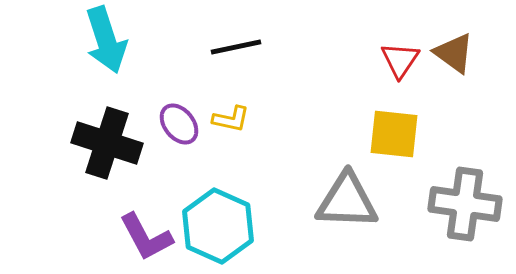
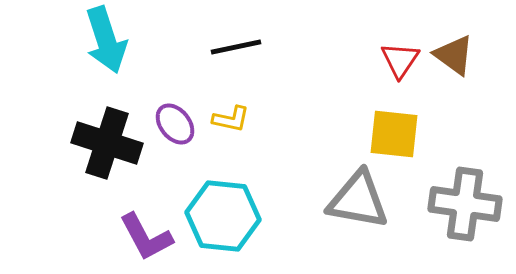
brown triangle: moved 2 px down
purple ellipse: moved 4 px left
gray triangle: moved 11 px right, 1 px up; rotated 8 degrees clockwise
cyan hexagon: moved 5 px right, 10 px up; rotated 18 degrees counterclockwise
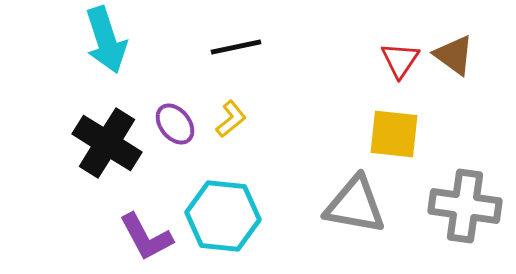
yellow L-shape: rotated 51 degrees counterclockwise
black cross: rotated 14 degrees clockwise
gray triangle: moved 3 px left, 5 px down
gray cross: moved 2 px down
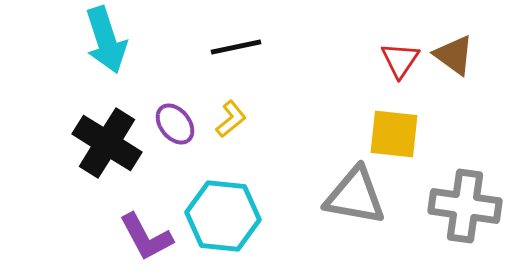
gray triangle: moved 9 px up
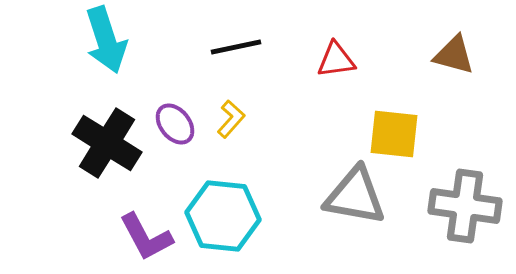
brown triangle: rotated 21 degrees counterclockwise
red triangle: moved 64 px left; rotated 48 degrees clockwise
yellow L-shape: rotated 9 degrees counterclockwise
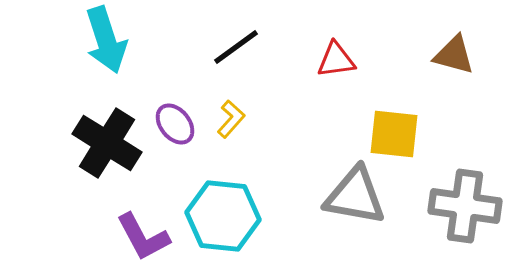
black line: rotated 24 degrees counterclockwise
purple L-shape: moved 3 px left
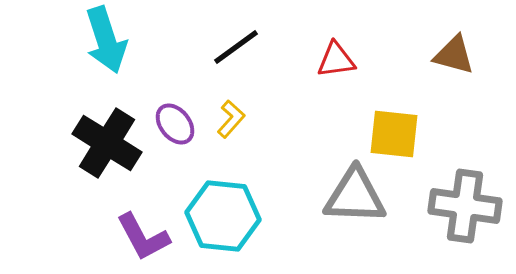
gray triangle: rotated 8 degrees counterclockwise
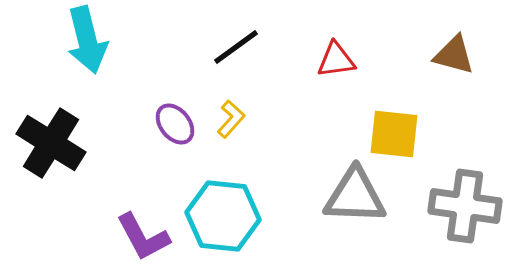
cyan arrow: moved 19 px left; rotated 4 degrees clockwise
black cross: moved 56 px left
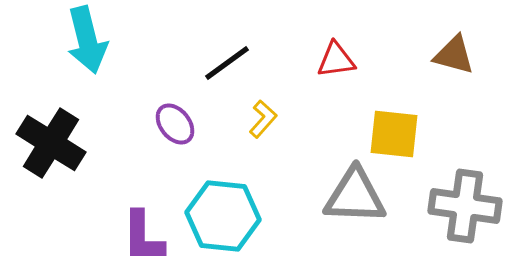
black line: moved 9 px left, 16 px down
yellow L-shape: moved 32 px right
purple L-shape: rotated 28 degrees clockwise
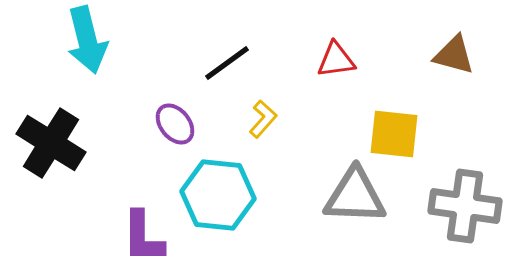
cyan hexagon: moved 5 px left, 21 px up
